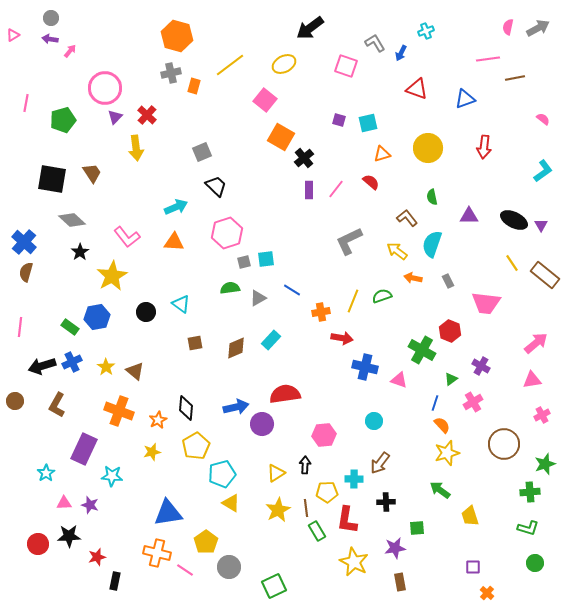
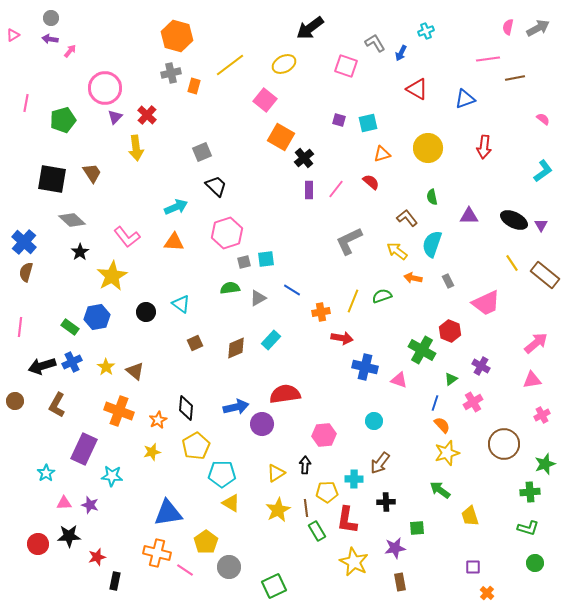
red triangle at (417, 89): rotated 10 degrees clockwise
pink trapezoid at (486, 303): rotated 32 degrees counterclockwise
brown square at (195, 343): rotated 14 degrees counterclockwise
cyan pentagon at (222, 474): rotated 16 degrees clockwise
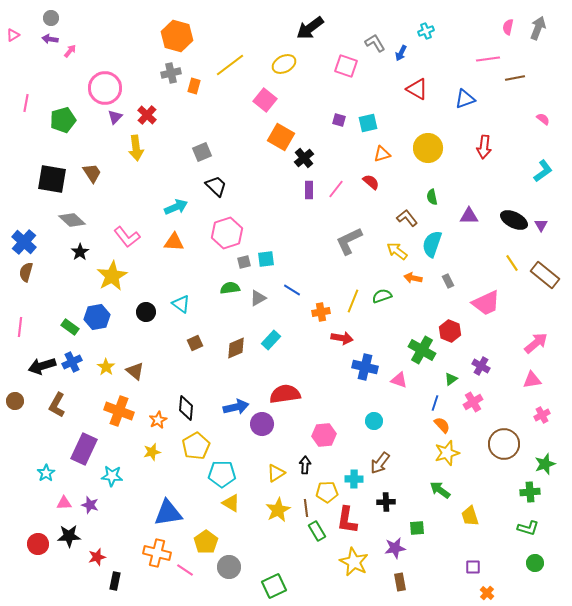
gray arrow at (538, 28): rotated 40 degrees counterclockwise
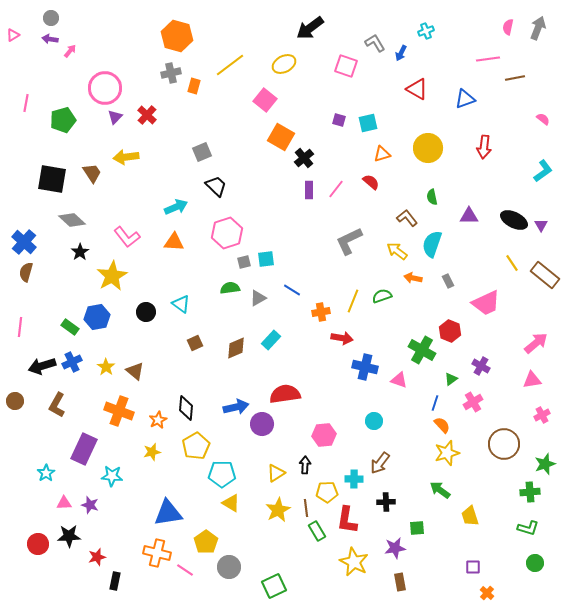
yellow arrow at (136, 148): moved 10 px left, 9 px down; rotated 90 degrees clockwise
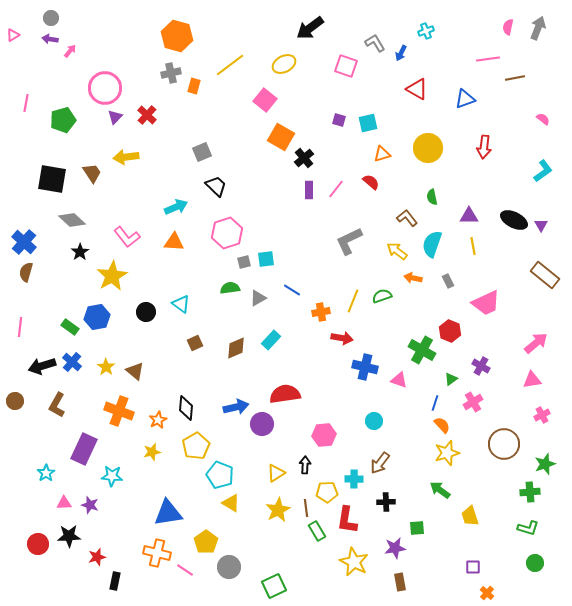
yellow line at (512, 263): moved 39 px left, 17 px up; rotated 24 degrees clockwise
blue cross at (72, 362): rotated 24 degrees counterclockwise
cyan pentagon at (222, 474): moved 2 px left, 1 px down; rotated 20 degrees clockwise
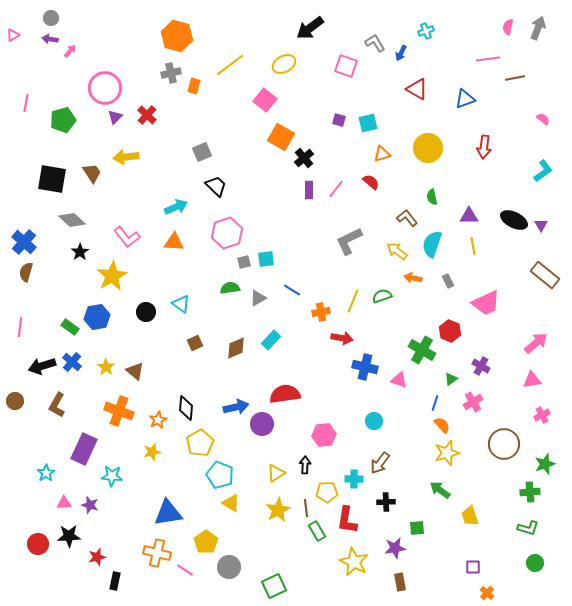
yellow pentagon at (196, 446): moved 4 px right, 3 px up
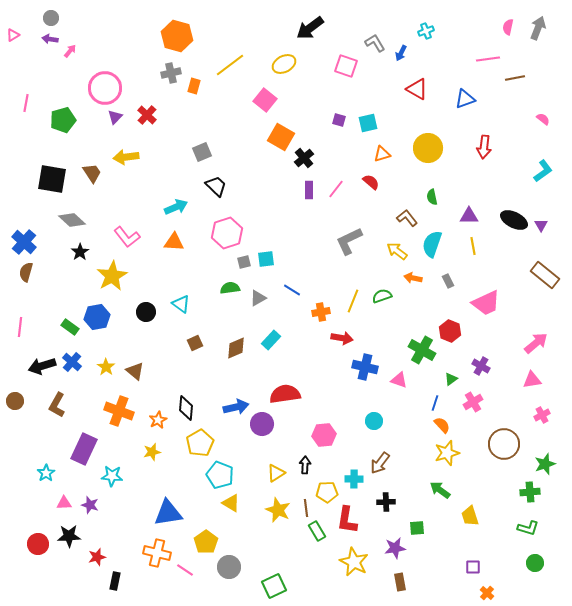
yellow star at (278, 510): rotated 20 degrees counterclockwise
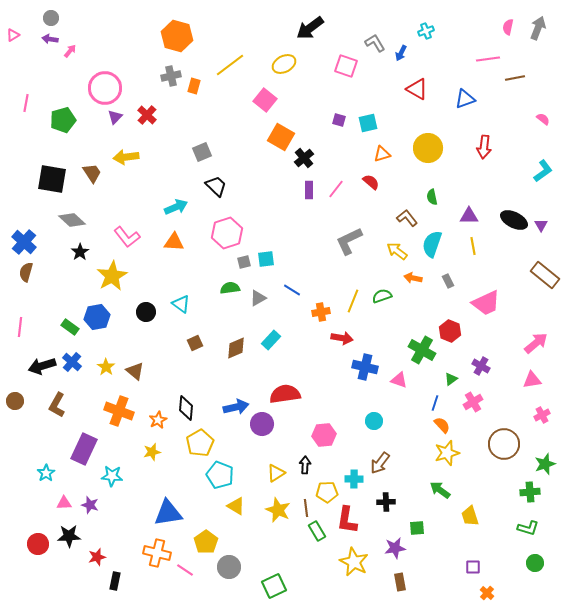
gray cross at (171, 73): moved 3 px down
yellow triangle at (231, 503): moved 5 px right, 3 px down
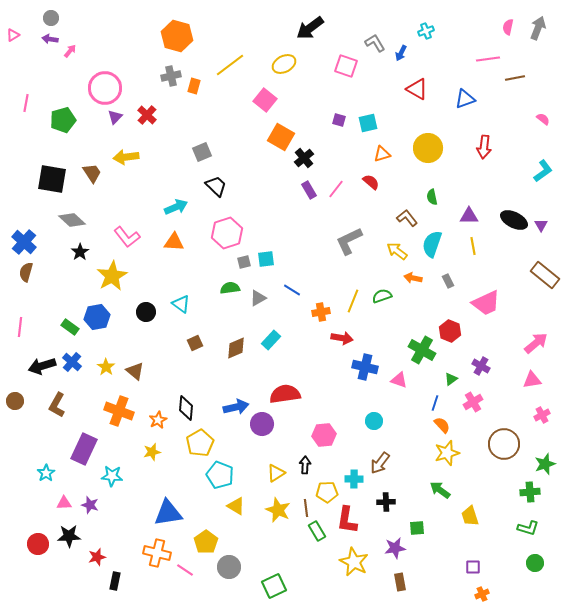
purple rectangle at (309, 190): rotated 30 degrees counterclockwise
orange cross at (487, 593): moved 5 px left, 1 px down; rotated 24 degrees clockwise
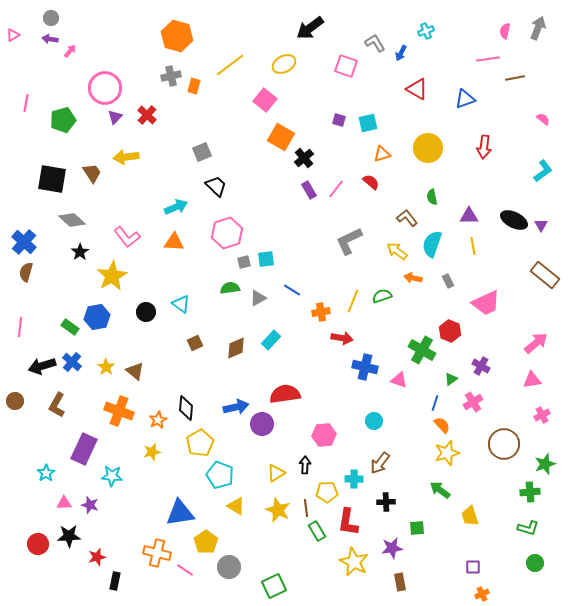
pink semicircle at (508, 27): moved 3 px left, 4 px down
blue triangle at (168, 513): moved 12 px right
red L-shape at (347, 520): moved 1 px right, 2 px down
purple star at (395, 548): moved 3 px left
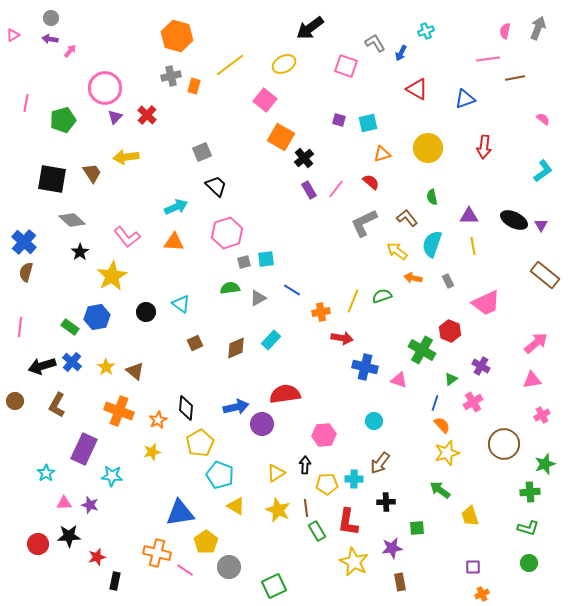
gray L-shape at (349, 241): moved 15 px right, 18 px up
yellow pentagon at (327, 492): moved 8 px up
green circle at (535, 563): moved 6 px left
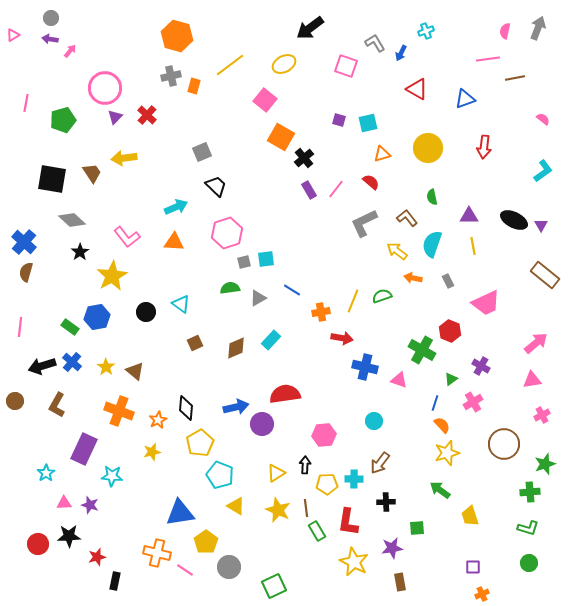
yellow arrow at (126, 157): moved 2 px left, 1 px down
